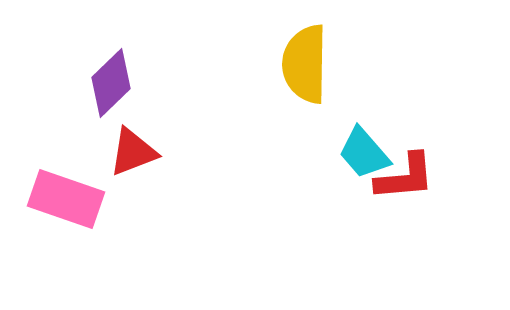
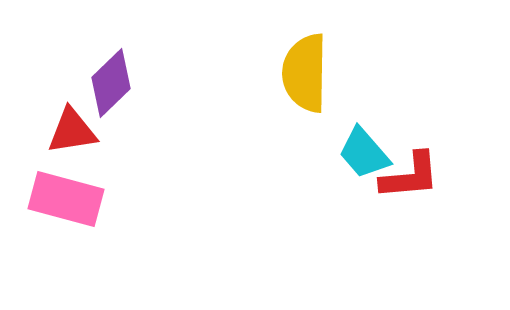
yellow semicircle: moved 9 px down
red triangle: moved 61 px left, 21 px up; rotated 12 degrees clockwise
red L-shape: moved 5 px right, 1 px up
pink rectangle: rotated 4 degrees counterclockwise
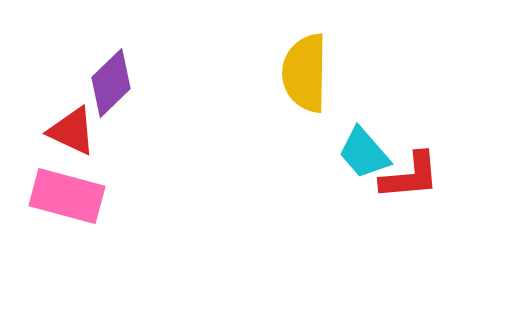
red triangle: rotated 34 degrees clockwise
pink rectangle: moved 1 px right, 3 px up
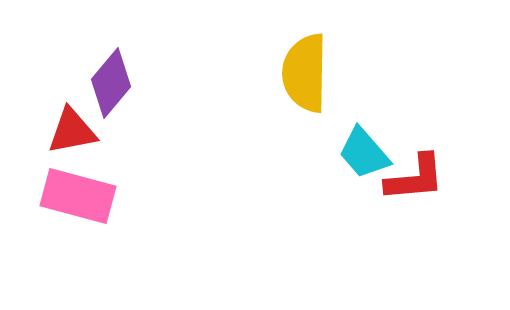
purple diamond: rotated 6 degrees counterclockwise
red triangle: rotated 36 degrees counterclockwise
red L-shape: moved 5 px right, 2 px down
pink rectangle: moved 11 px right
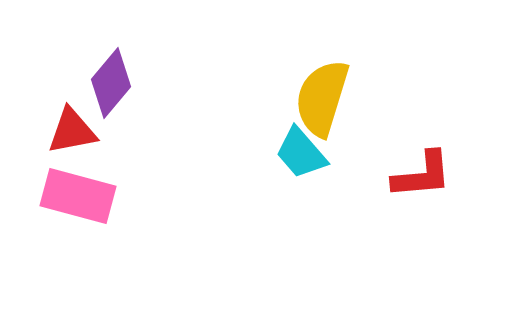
yellow semicircle: moved 17 px right, 25 px down; rotated 16 degrees clockwise
cyan trapezoid: moved 63 px left
red L-shape: moved 7 px right, 3 px up
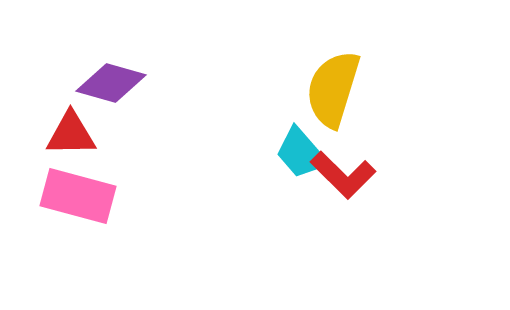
purple diamond: rotated 66 degrees clockwise
yellow semicircle: moved 11 px right, 9 px up
red triangle: moved 1 px left, 3 px down; rotated 10 degrees clockwise
red L-shape: moved 79 px left; rotated 50 degrees clockwise
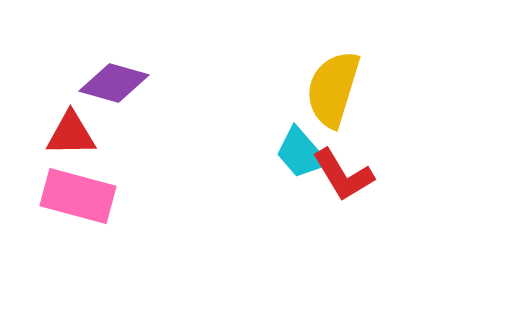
purple diamond: moved 3 px right
red L-shape: rotated 14 degrees clockwise
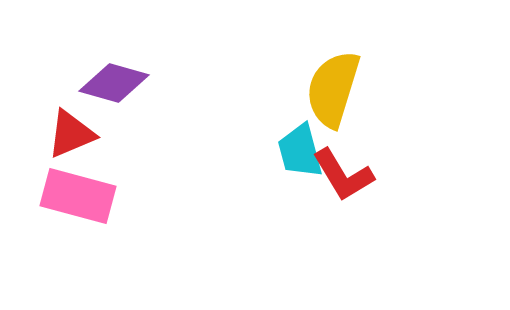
red triangle: rotated 22 degrees counterclockwise
cyan trapezoid: moved 1 px left, 2 px up; rotated 26 degrees clockwise
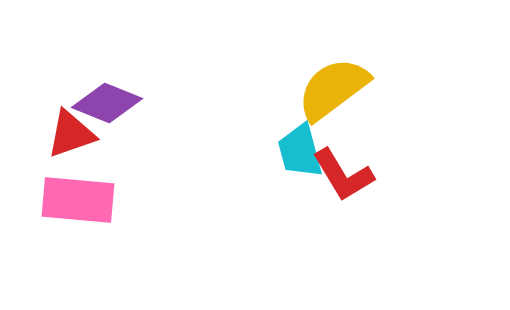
purple diamond: moved 7 px left, 20 px down; rotated 6 degrees clockwise
yellow semicircle: rotated 36 degrees clockwise
red triangle: rotated 4 degrees clockwise
pink rectangle: moved 4 px down; rotated 10 degrees counterclockwise
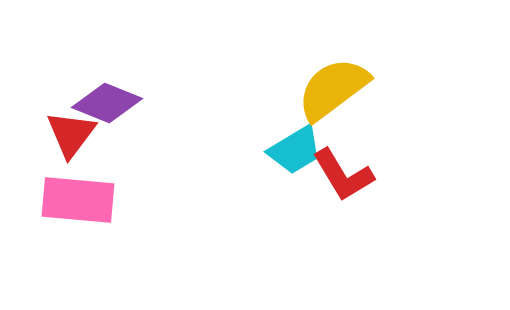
red triangle: rotated 34 degrees counterclockwise
cyan trapezoid: moved 5 px left, 1 px up; rotated 106 degrees counterclockwise
